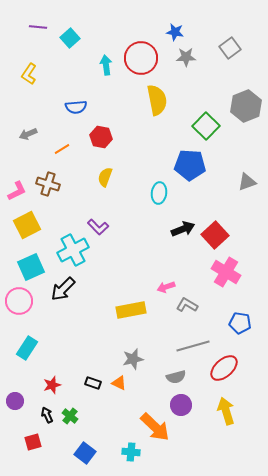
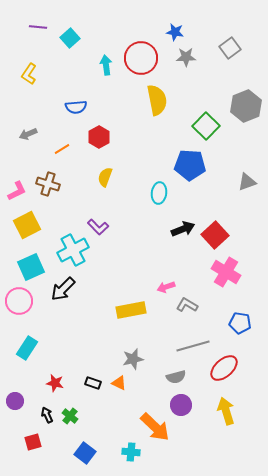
red hexagon at (101, 137): moved 2 px left; rotated 20 degrees clockwise
red star at (52, 385): moved 3 px right, 2 px up; rotated 30 degrees clockwise
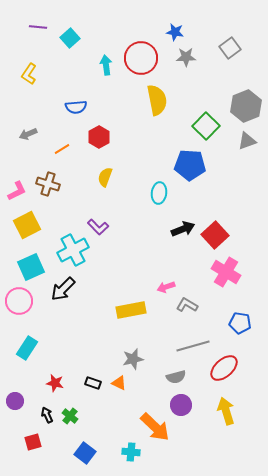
gray triangle at (247, 182): moved 41 px up
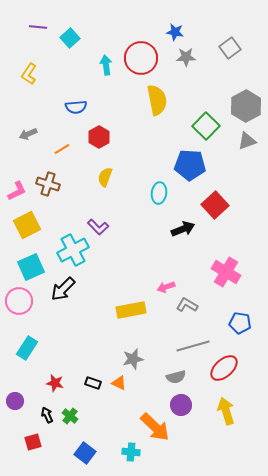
gray hexagon at (246, 106): rotated 8 degrees counterclockwise
red square at (215, 235): moved 30 px up
